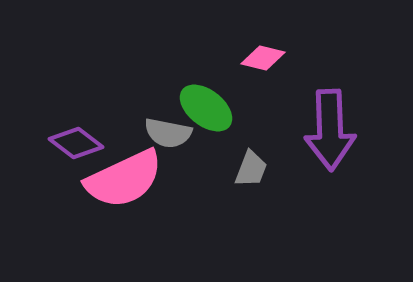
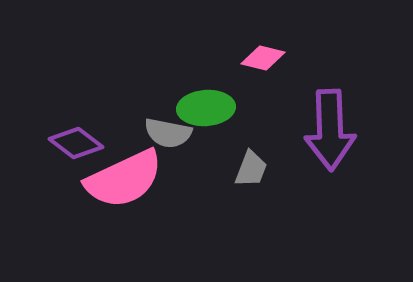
green ellipse: rotated 42 degrees counterclockwise
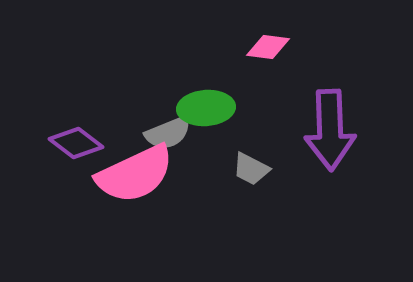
pink diamond: moved 5 px right, 11 px up; rotated 6 degrees counterclockwise
gray semicircle: rotated 33 degrees counterclockwise
gray trapezoid: rotated 96 degrees clockwise
pink semicircle: moved 11 px right, 5 px up
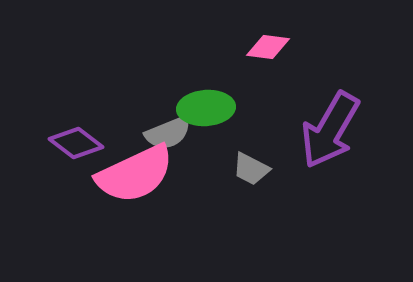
purple arrow: rotated 32 degrees clockwise
